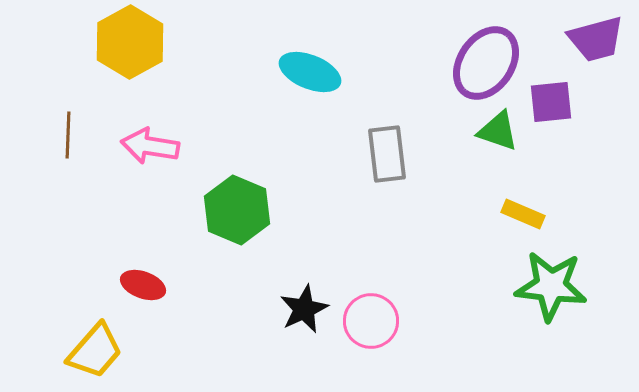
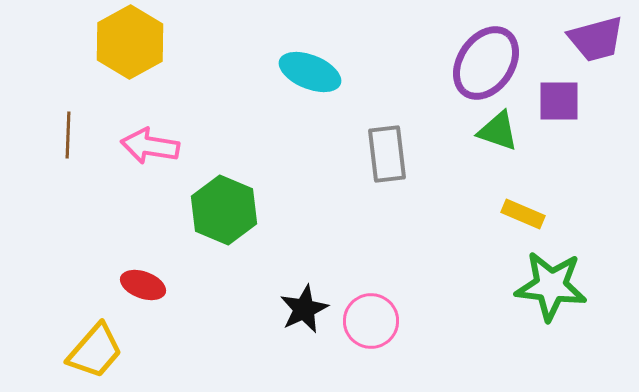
purple square: moved 8 px right, 1 px up; rotated 6 degrees clockwise
green hexagon: moved 13 px left
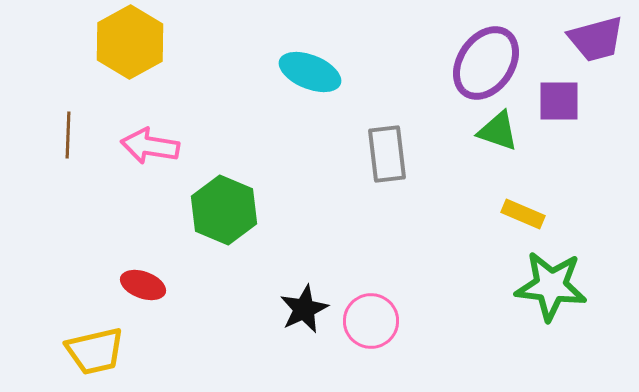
yellow trapezoid: rotated 36 degrees clockwise
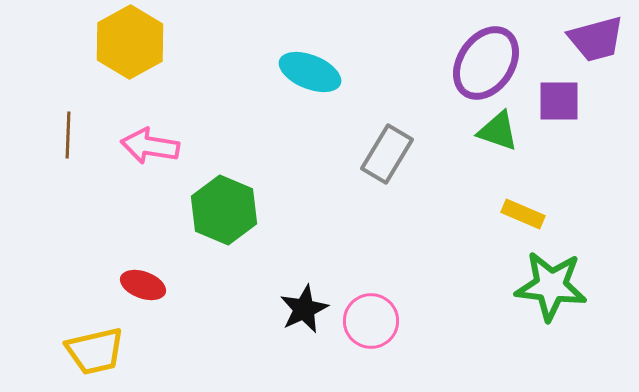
gray rectangle: rotated 38 degrees clockwise
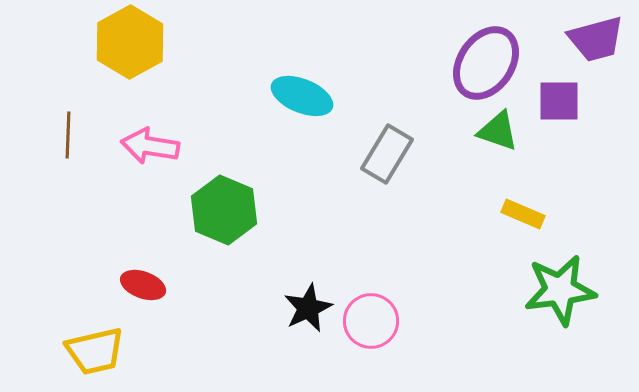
cyan ellipse: moved 8 px left, 24 px down
green star: moved 9 px right, 4 px down; rotated 14 degrees counterclockwise
black star: moved 4 px right, 1 px up
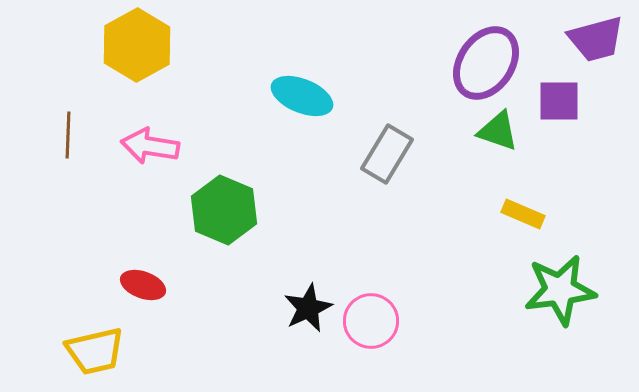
yellow hexagon: moved 7 px right, 3 px down
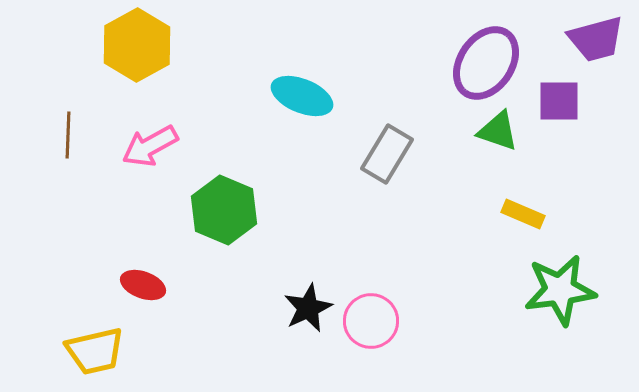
pink arrow: rotated 38 degrees counterclockwise
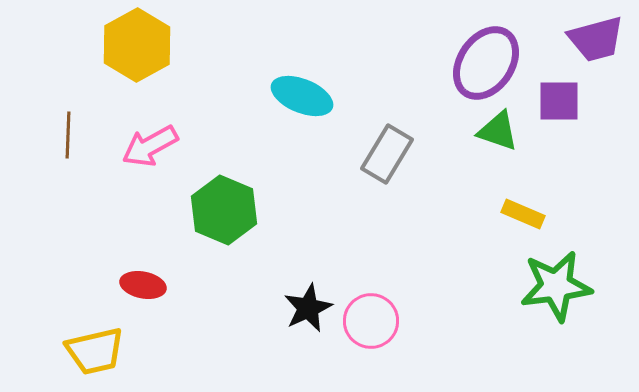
red ellipse: rotated 9 degrees counterclockwise
green star: moved 4 px left, 4 px up
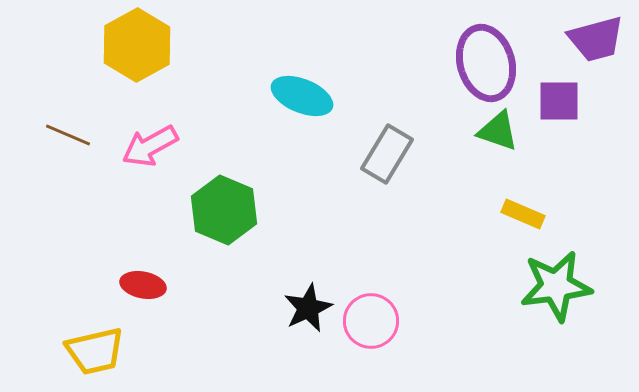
purple ellipse: rotated 50 degrees counterclockwise
brown line: rotated 69 degrees counterclockwise
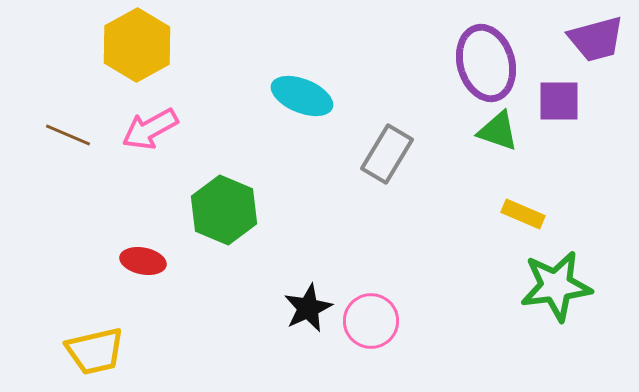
pink arrow: moved 17 px up
red ellipse: moved 24 px up
